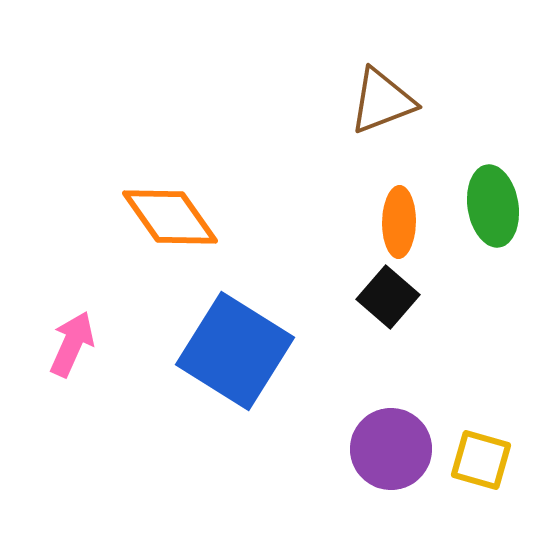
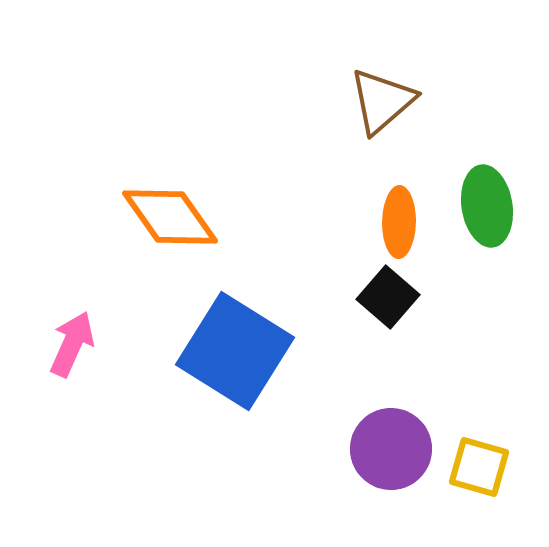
brown triangle: rotated 20 degrees counterclockwise
green ellipse: moved 6 px left
yellow square: moved 2 px left, 7 px down
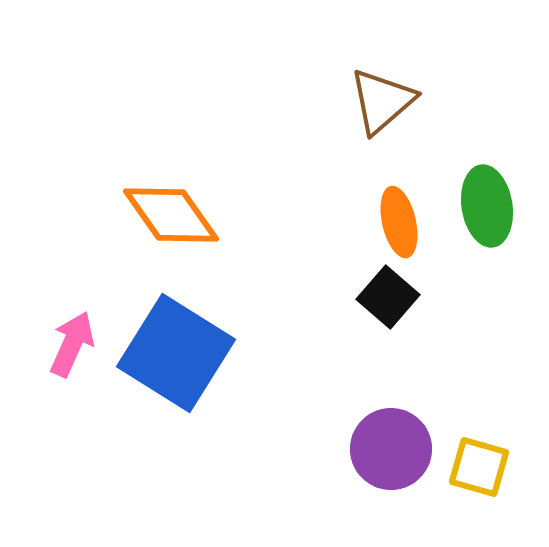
orange diamond: moved 1 px right, 2 px up
orange ellipse: rotated 14 degrees counterclockwise
blue square: moved 59 px left, 2 px down
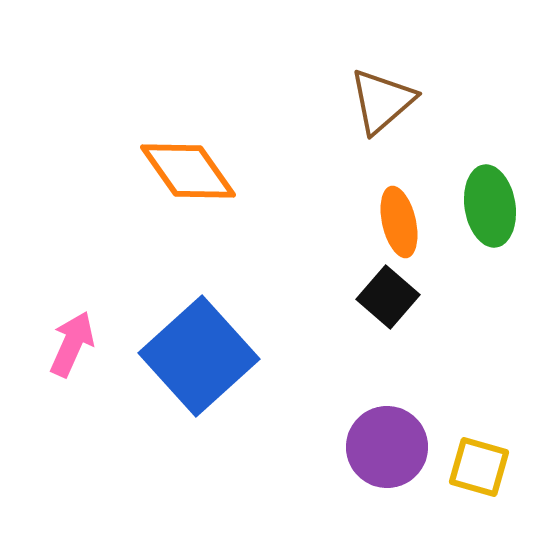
green ellipse: moved 3 px right
orange diamond: moved 17 px right, 44 px up
blue square: moved 23 px right, 3 px down; rotated 16 degrees clockwise
purple circle: moved 4 px left, 2 px up
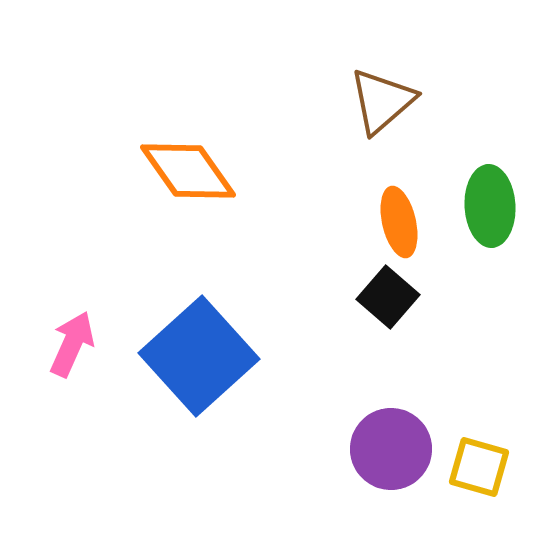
green ellipse: rotated 6 degrees clockwise
purple circle: moved 4 px right, 2 px down
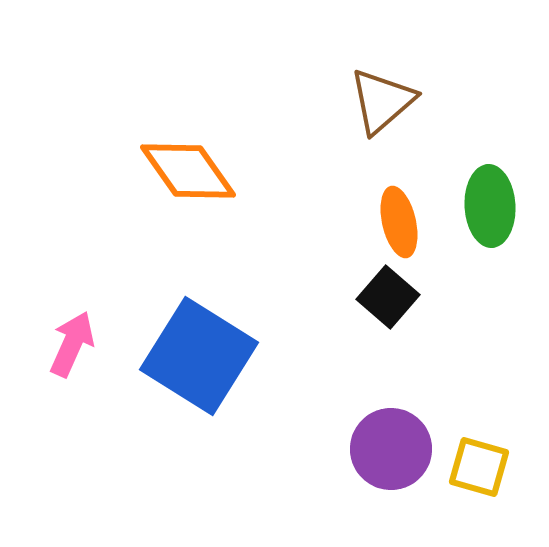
blue square: rotated 16 degrees counterclockwise
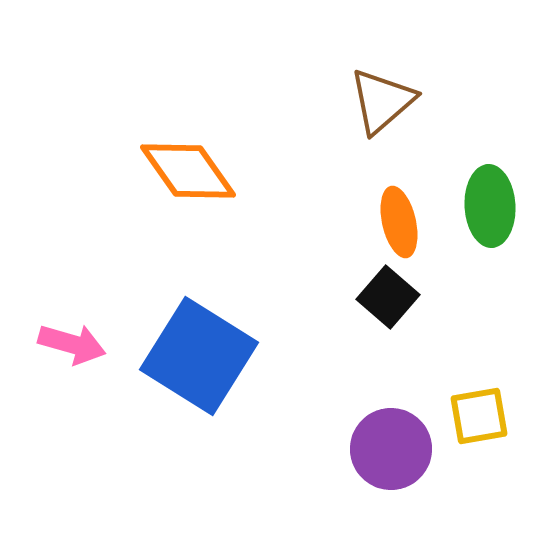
pink arrow: rotated 82 degrees clockwise
yellow square: moved 51 px up; rotated 26 degrees counterclockwise
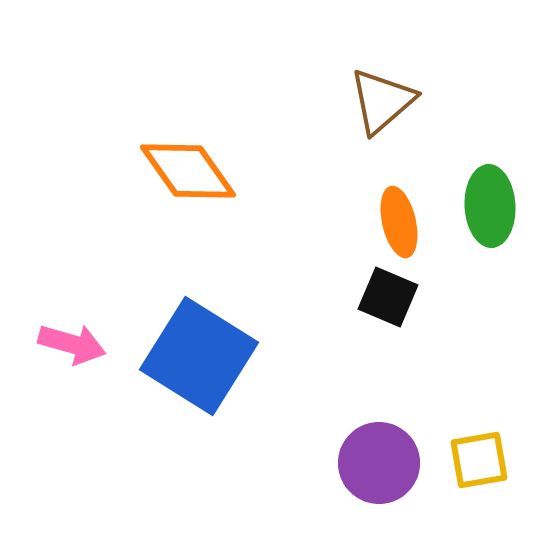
black square: rotated 18 degrees counterclockwise
yellow square: moved 44 px down
purple circle: moved 12 px left, 14 px down
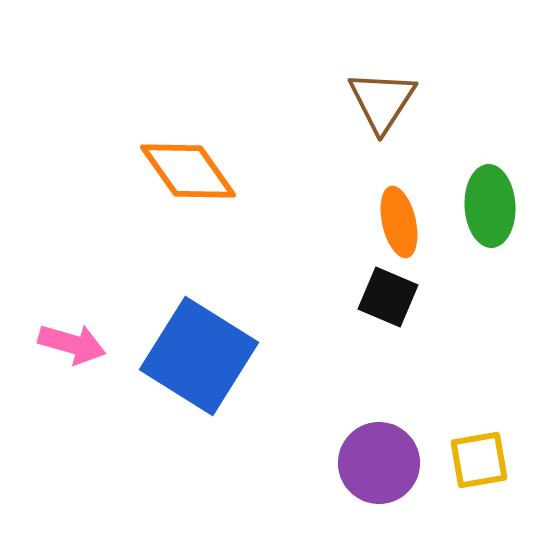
brown triangle: rotated 16 degrees counterclockwise
